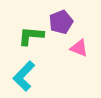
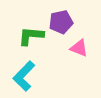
purple pentagon: rotated 10 degrees clockwise
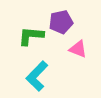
pink triangle: moved 1 px left, 1 px down
cyan L-shape: moved 13 px right
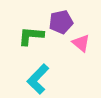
pink triangle: moved 3 px right, 6 px up; rotated 18 degrees clockwise
cyan L-shape: moved 1 px right, 3 px down
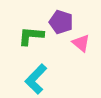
purple pentagon: rotated 30 degrees clockwise
cyan L-shape: moved 2 px left
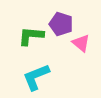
purple pentagon: moved 2 px down
cyan L-shape: moved 2 px up; rotated 24 degrees clockwise
